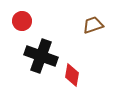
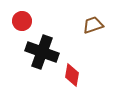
black cross: moved 1 px right, 4 px up
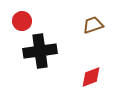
black cross: moved 2 px left, 1 px up; rotated 28 degrees counterclockwise
red diamond: moved 19 px right, 2 px down; rotated 60 degrees clockwise
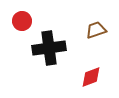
brown trapezoid: moved 3 px right, 5 px down
black cross: moved 9 px right, 3 px up
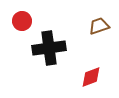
brown trapezoid: moved 3 px right, 4 px up
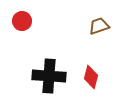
black cross: moved 28 px down; rotated 12 degrees clockwise
red diamond: rotated 55 degrees counterclockwise
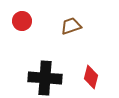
brown trapezoid: moved 28 px left
black cross: moved 4 px left, 2 px down
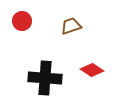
red diamond: moved 1 px right, 7 px up; rotated 70 degrees counterclockwise
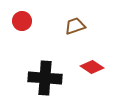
brown trapezoid: moved 4 px right
red diamond: moved 3 px up
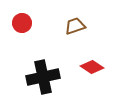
red circle: moved 2 px down
black cross: moved 2 px left, 1 px up; rotated 16 degrees counterclockwise
